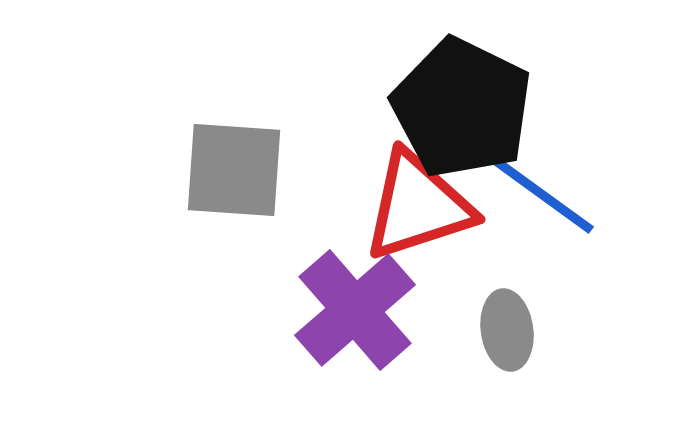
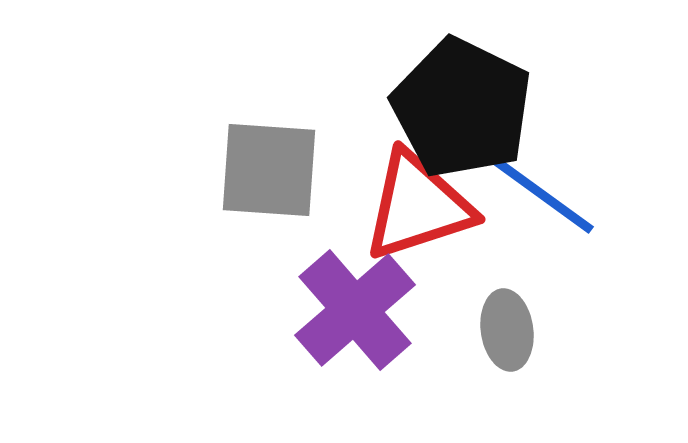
gray square: moved 35 px right
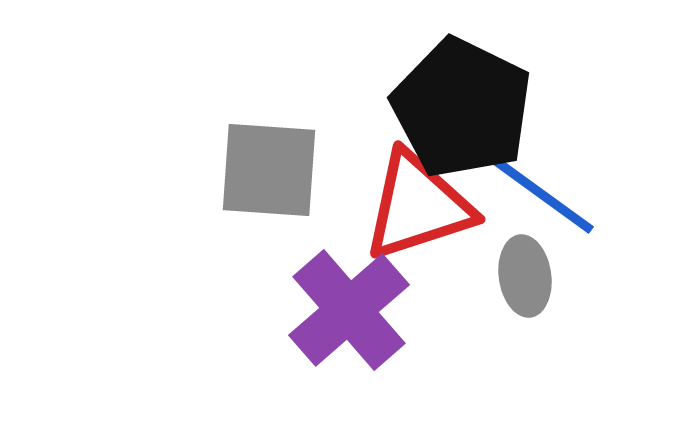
purple cross: moved 6 px left
gray ellipse: moved 18 px right, 54 px up
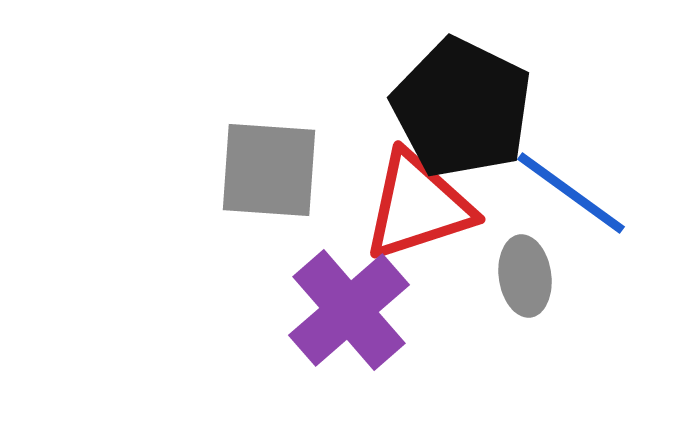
blue line: moved 31 px right
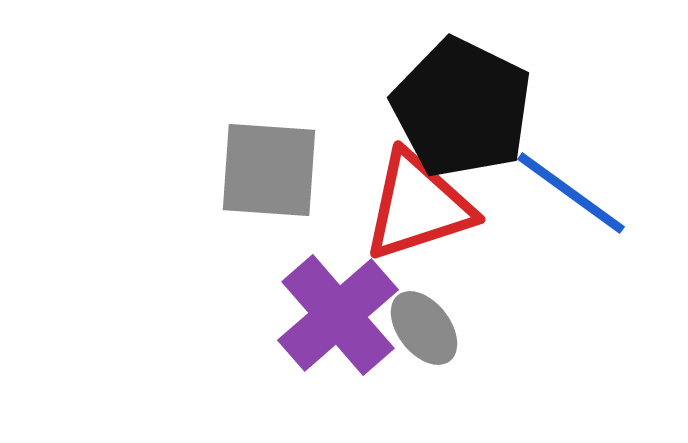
gray ellipse: moved 101 px left, 52 px down; rotated 30 degrees counterclockwise
purple cross: moved 11 px left, 5 px down
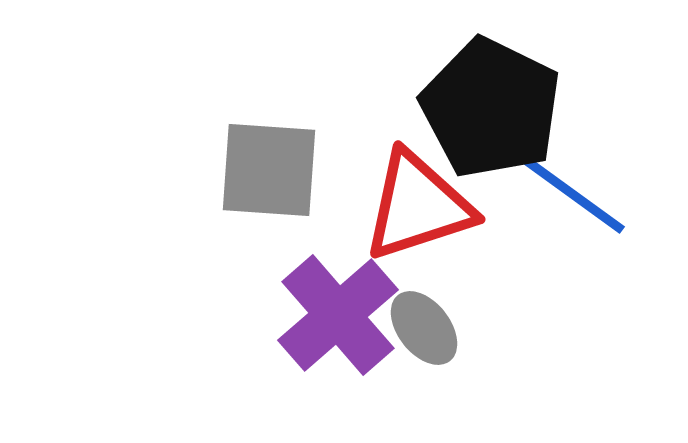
black pentagon: moved 29 px right
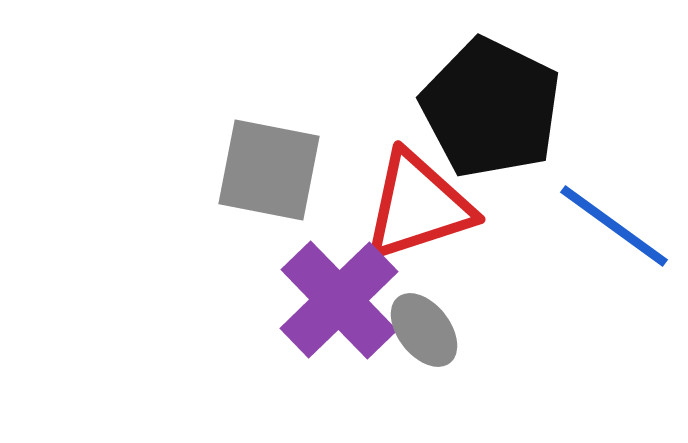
gray square: rotated 7 degrees clockwise
blue line: moved 43 px right, 33 px down
purple cross: moved 1 px right, 15 px up; rotated 3 degrees counterclockwise
gray ellipse: moved 2 px down
